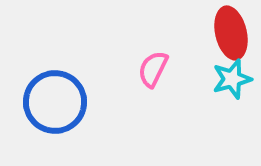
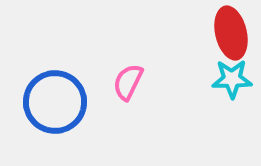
pink semicircle: moved 25 px left, 13 px down
cyan star: rotated 15 degrees clockwise
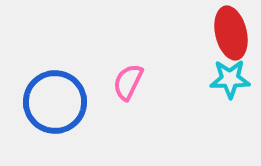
cyan star: moved 2 px left
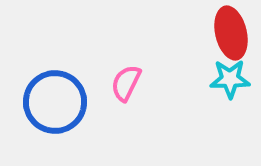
pink semicircle: moved 2 px left, 1 px down
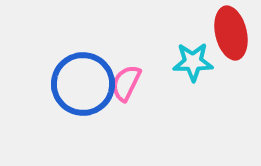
cyan star: moved 37 px left, 17 px up
blue circle: moved 28 px right, 18 px up
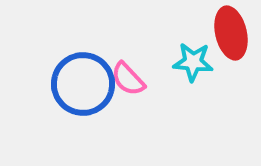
cyan star: rotated 6 degrees clockwise
pink semicircle: moved 2 px right, 4 px up; rotated 69 degrees counterclockwise
